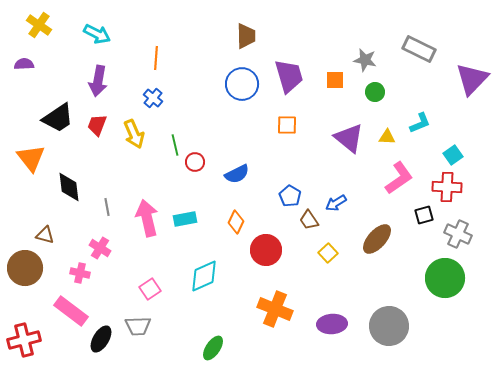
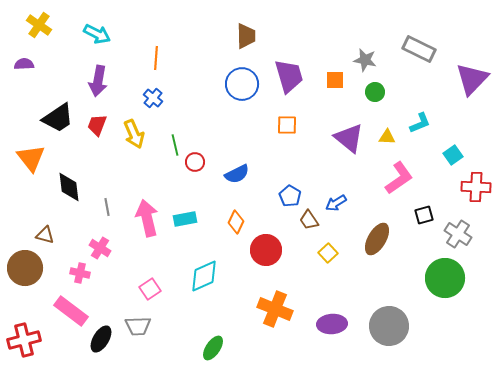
red cross at (447, 187): moved 29 px right
gray cross at (458, 234): rotated 8 degrees clockwise
brown ellipse at (377, 239): rotated 12 degrees counterclockwise
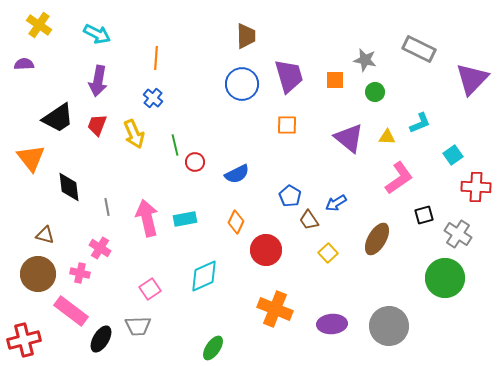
brown circle at (25, 268): moved 13 px right, 6 px down
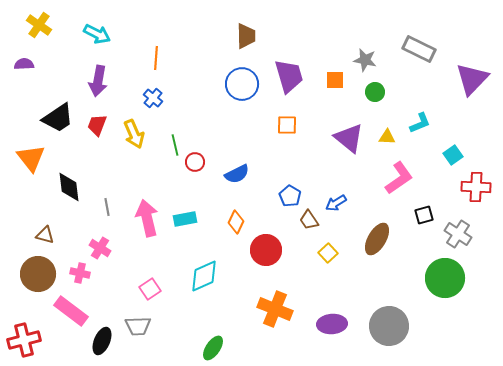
black ellipse at (101, 339): moved 1 px right, 2 px down; rotated 8 degrees counterclockwise
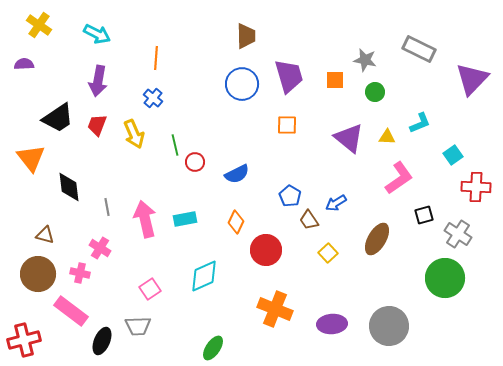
pink arrow at (147, 218): moved 2 px left, 1 px down
